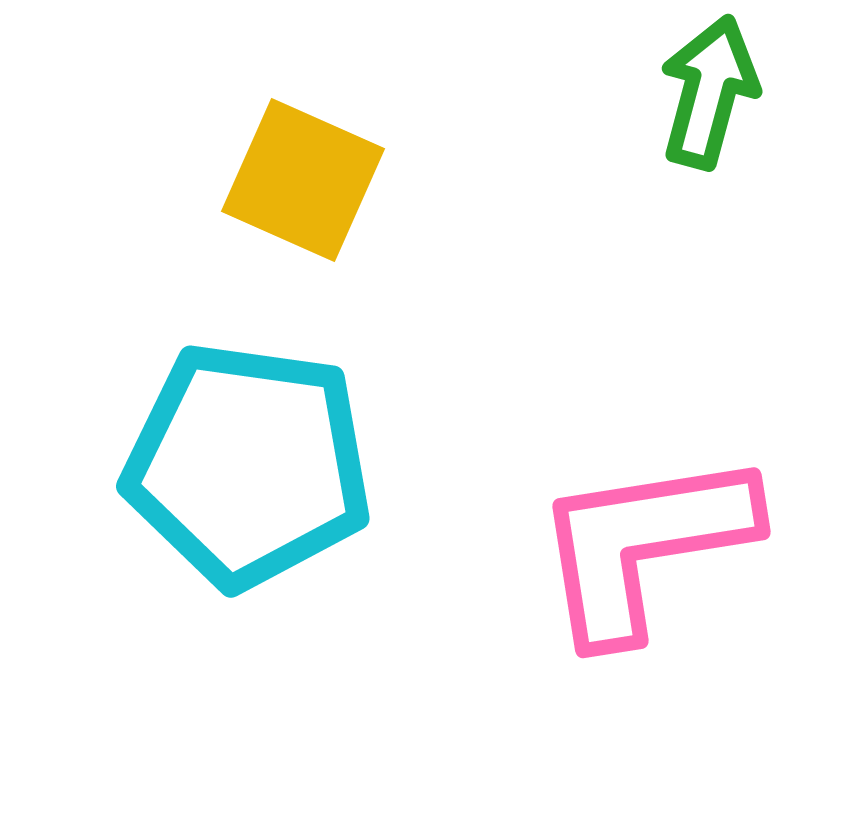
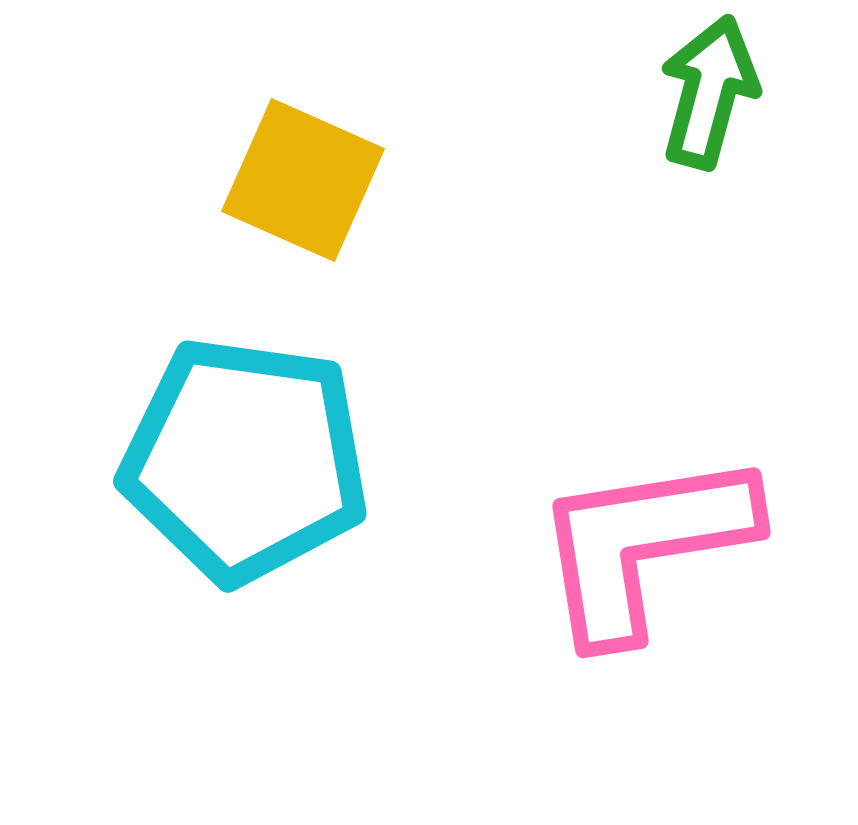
cyan pentagon: moved 3 px left, 5 px up
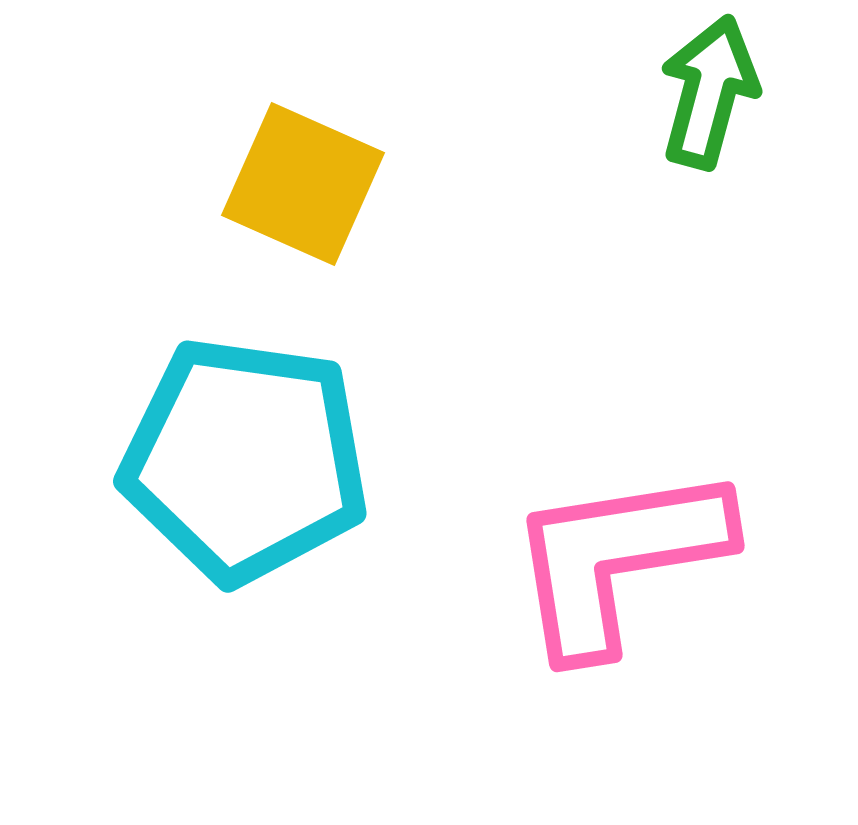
yellow square: moved 4 px down
pink L-shape: moved 26 px left, 14 px down
